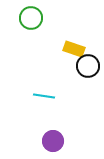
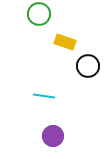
green circle: moved 8 px right, 4 px up
yellow rectangle: moved 9 px left, 7 px up
purple circle: moved 5 px up
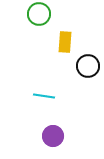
yellow rectangle: rotated 75 degrees clockwise
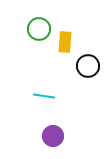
green circle: moved 15 px down
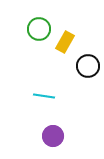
yellow rectangle: rotated 25 degrees clockwise
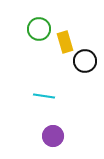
yellow rectangle: rotated 45 degrees counterclockwise
black circle: moved 3 px left, 5 px up
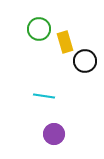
purple circle: moved 1 px right, 2 px up
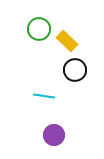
yellow rectangle: moved 2 px right, 1 px up; rotated 30 degrees counterclockwise
black circle: moved 10 px left, 9 px down
purple circle: moved 1 px down
